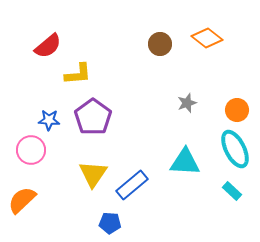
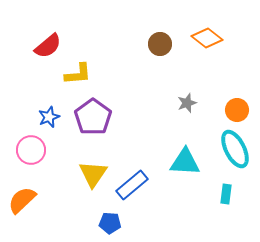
blue star: moved 3 px up; rotated 25 degrees counterclockwise
cyan rectangle: moved 6 px left, 3 px down; rotated 54 degrees clockwise
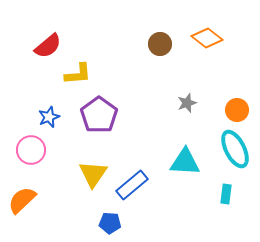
purple pentagon: moved 6 px right, 2 px up
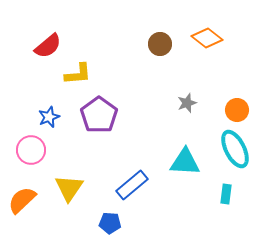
yellow triangle: moved 24 px left, 14 px down
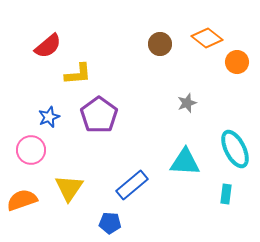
orange circle: moved 48 px up
orange semicircle: rotated 24 degrees clockwise
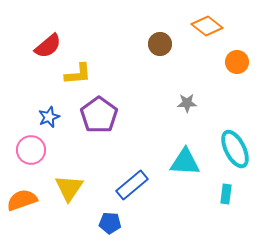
orange diamond: moved 12 px up
gray star: rotated 18 degrees clockwise
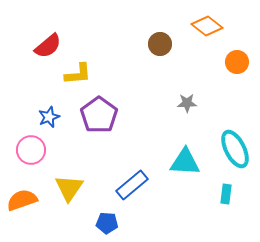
blue pentagon: moved 3 px left
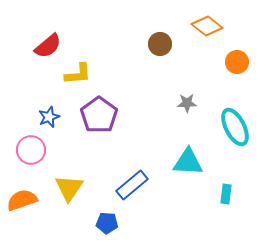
cyan ellipse: moved 22 px up
cyan triangle: moved 3 px right
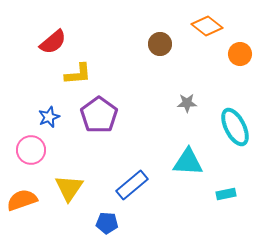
red semicircle: moved 5 px right, 4 px up
orange circle: moved 3 px right, 8 px up
cyan rectangle: rotated 72 degrees clockwise
